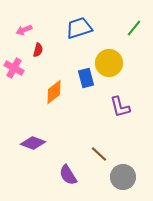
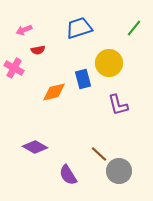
red semicircle: rotated 64 degrees clockwise
blue rectangle: moved 3 px left, 1 px down
orange diamond: rotated 25 degrees clockwise
purple L-shape: moved 2 px left, 2 px up
purple diamond: moved 2 px right, 4 px down; rotated 10 degrees clockwise
gray circle: moved 4 px left, 6 px up
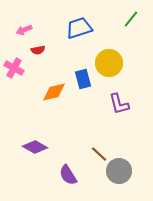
green line: moved 3 px left, 9 px up
purple L-shape: moved 1 px right, 1 px up
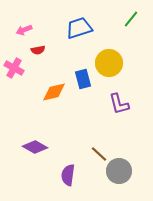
purple semicircle: rotated 40 degrees clockwise
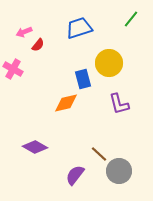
pink arrow: moved 2 px down
red semicircle: moved 5 px up; rotated 40 degrees counterclockwise
pink cross: moved 1 px left, 1 px down
orange diamond: moved 12 px right, 11 px down
purple semicircle: moved 7 px right; rotated 30 degrees clockwise
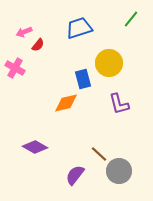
pink cross: moved 2 px right, 1 px up
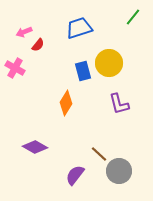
green line: moved 2 px right, 2 px up
blue rectangle: moved 8 px up
orange diamond: rotated 45 degrees counterclockwise
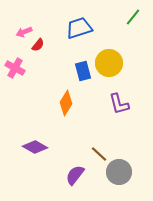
gray circle: moved 1 px down
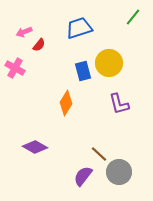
red semicircle: moved 1 px right
purple semicircle: moved 8 px right, 1 px down
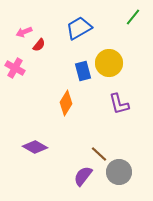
blue trapezoid: rotated 12 degrees counterclockwise
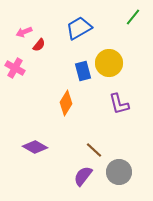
brown line: moved 5 px left, 4 px up
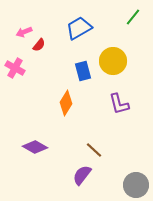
yellow circle: moved 4 px right, 2 px up
gray circle: moved 17 px right, 13 px down
purple semicircle: moved 1 px left, 1 px up
